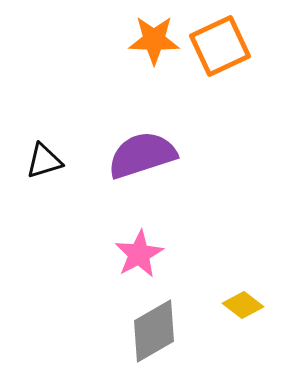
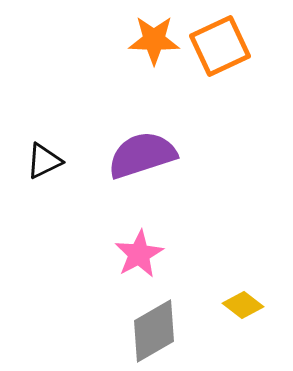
black triangle: rotated 9 degrees counterclockwise
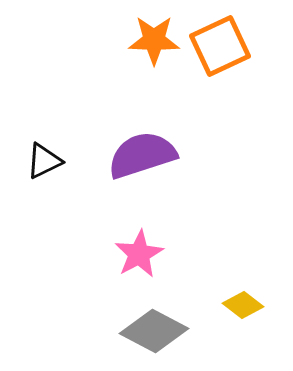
gray diamond: rotated 58 degrees clockwise
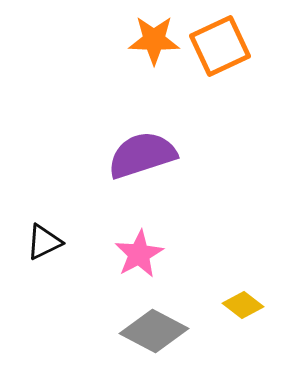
black triangle: moved 81 px down
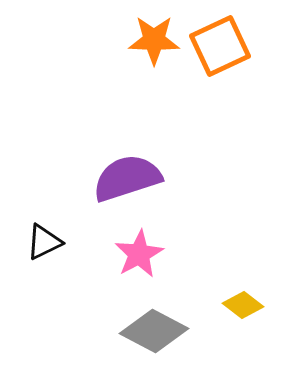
purple semicircle: moved 15 px left, 23 px down
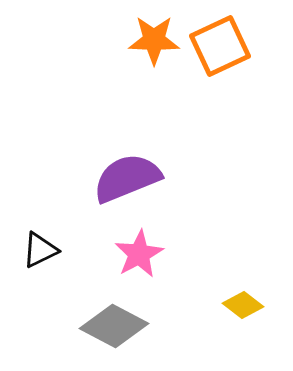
purple semicircle: rotated 4 degrees counterclockwise
black triangle: moved 4 px left, 8 px down
gray diamond: moved 40 px left, 5 px up
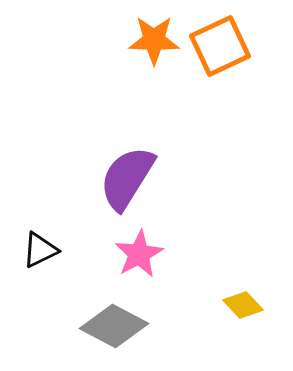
purple semicircle: rotated 36 degrees counterclockwise
yellow diamond: rotated 9 degrees clockwise
